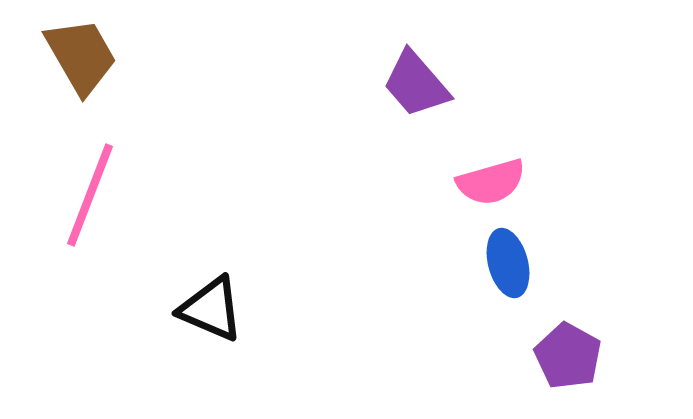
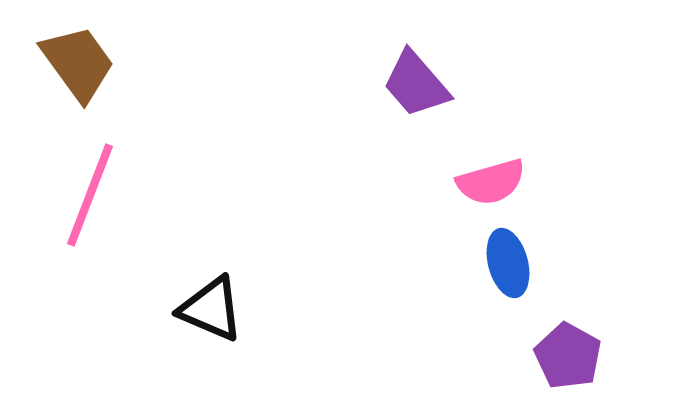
brown trapezoid: moved 3 px left, 7 px down; rotated 6 degrees counterclockwise
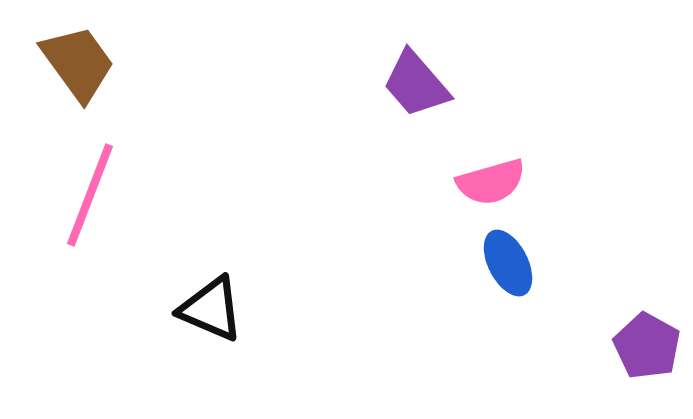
blue ellipse: rotated 12 degrees counterclockwise
purple pentagon: moved 79 px right, 10 px up
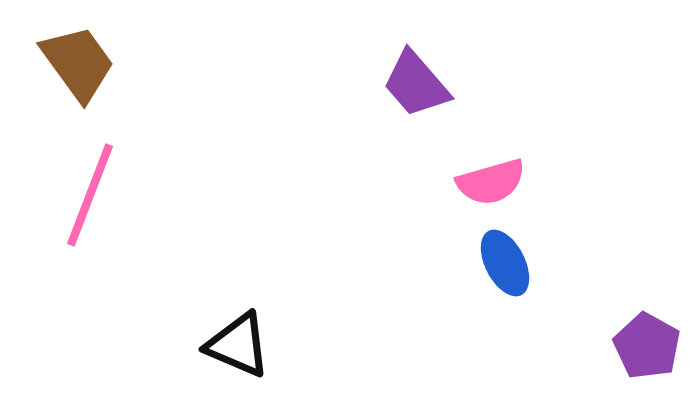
blue ellipse: moved 3 px left
black triangle: moved 27 px right, 36 px down
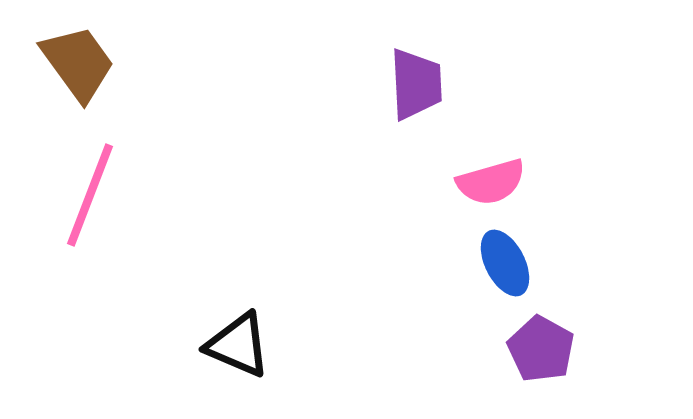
purple trapezoid: rotated 142 degrees counterclockwise
purple pentagon: moved 106 px left, 3 px down
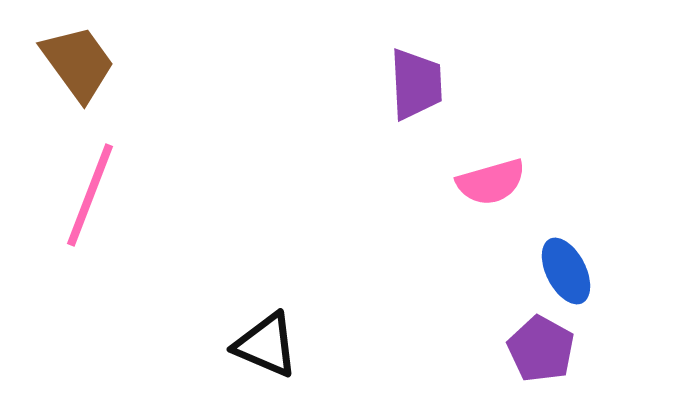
blue ellipse: moved 61 px right, 8 px down
black triangle: moved 28 px right
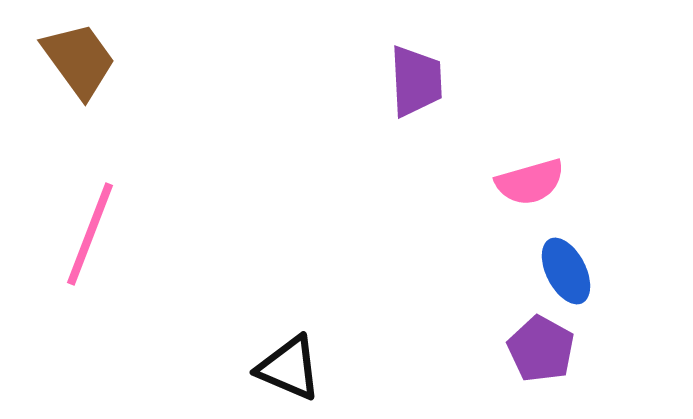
brown trapezoid: moved 1 px right, 3 px up
purple trapezoid: moved 3 px up
pink semicircle: moved 39 px right
pink line: moved 39 px down
black triangle: moved 23 px right, 23 px down
